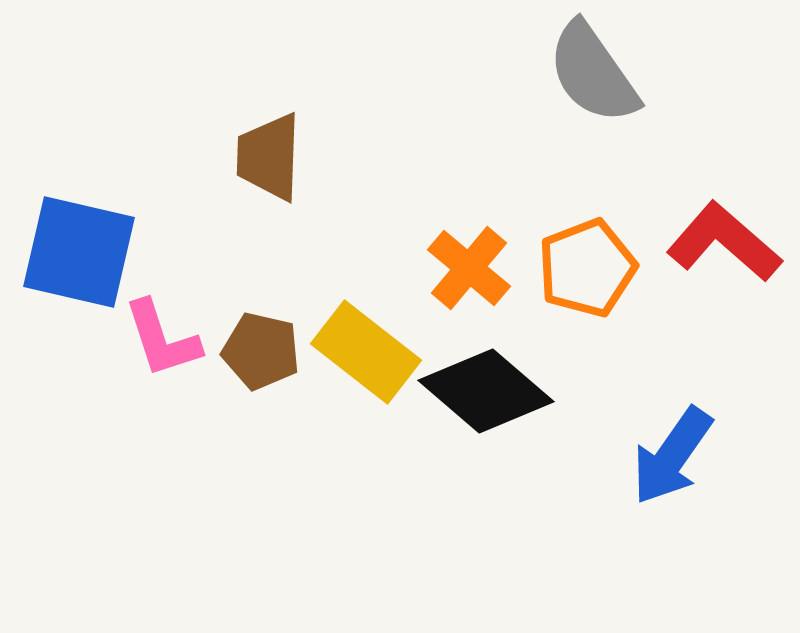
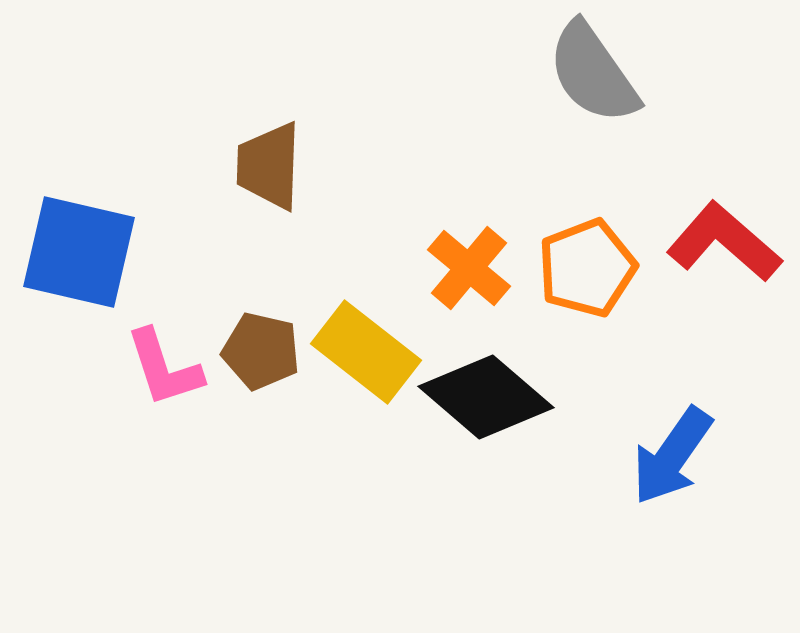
brown trapezoid: moved 9 px down
pink L-shape: moved 2 px right, 29 px down
black diamond: moved 6 px down
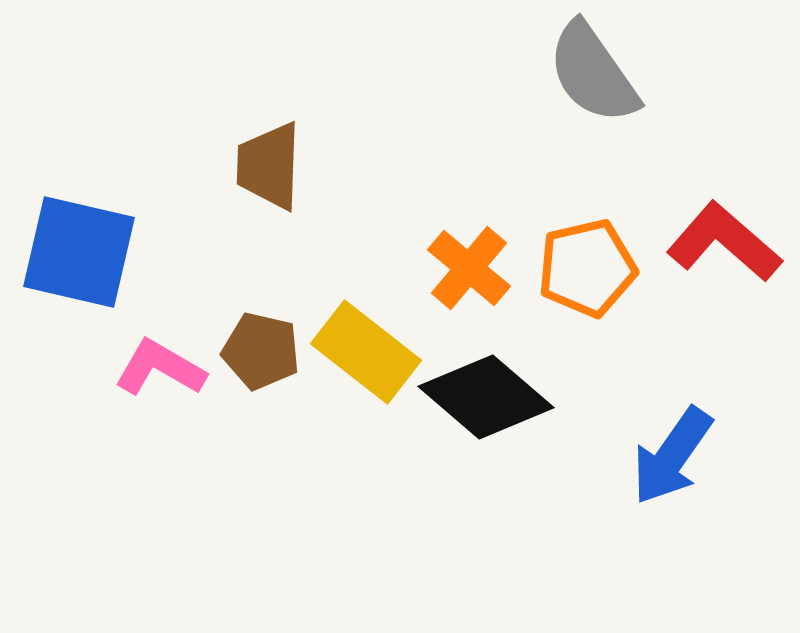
orange pentagon: rotated 8 degrees clockwise
pink L-shape: moved 4 px left; rotated 138 degrees clockwise
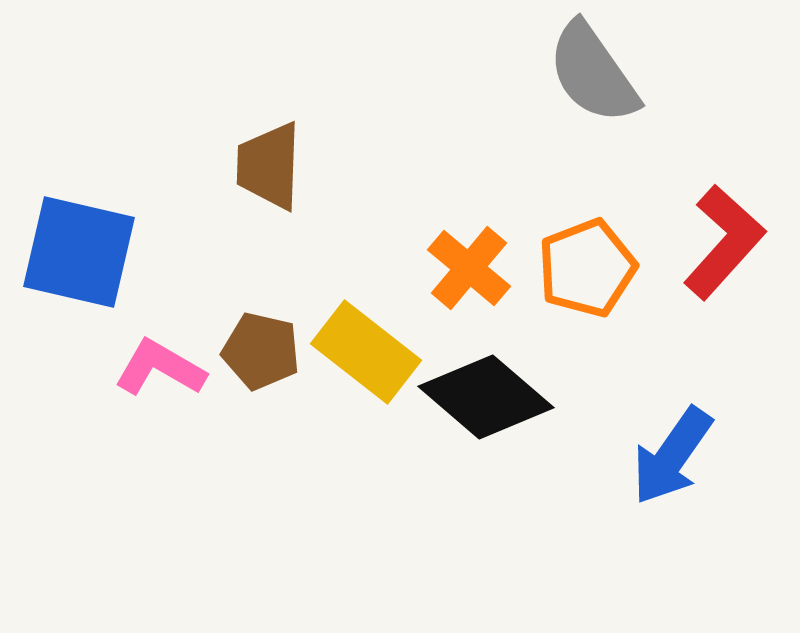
red L-shape: rotated 91 degrees clockwise
orange pentagon: rotated 8 degrees counterclockwise
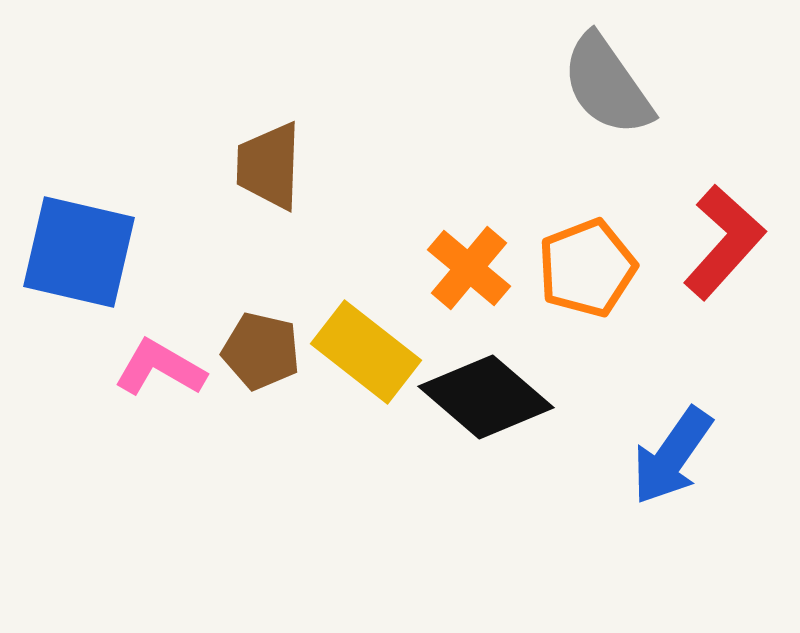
gray semicircle: moved 14 px right, 12 px down
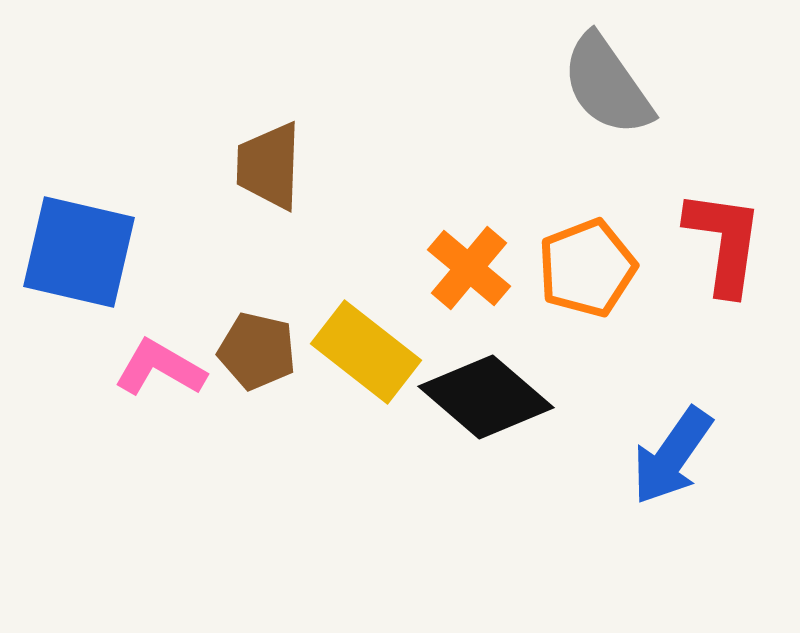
red L-shape: rotated 34 degrees counterclockwise
brown pentagon: moved 4 px left
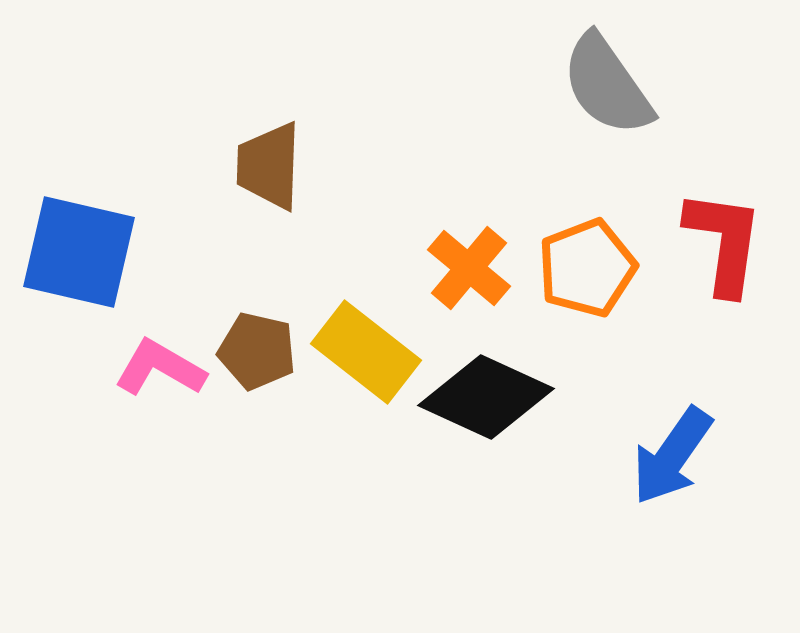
black diamond: rotated 16 degrees counterclockwise
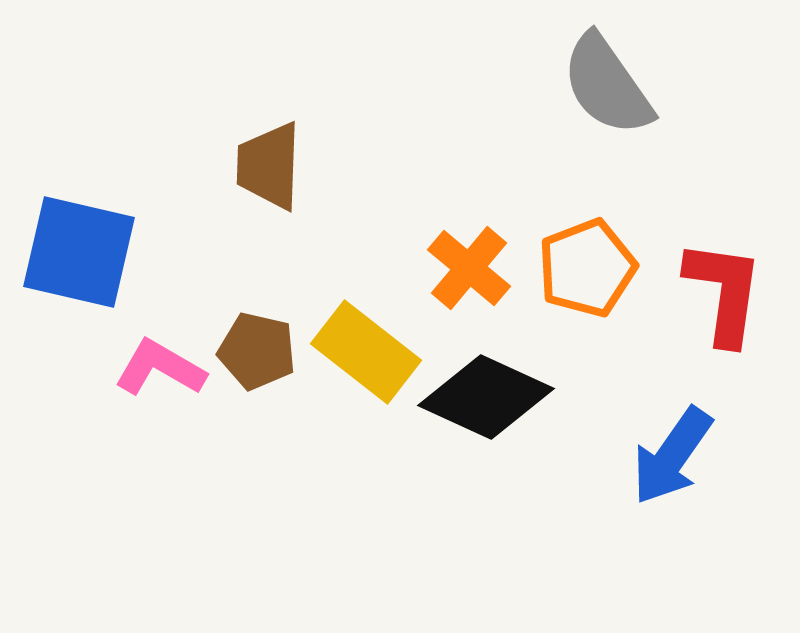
red L-shape: moved 50 px down
